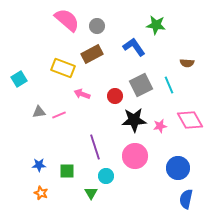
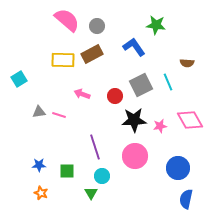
yellow rectangle: moved 8 px up; rotated 20 degrees counterclockwise
cyan line: moved 1 px left, 3 px up
pink line: rotated 40 degrees clockwise
cyan circle: moved 4 px left
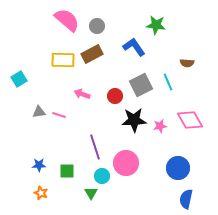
pink circle: moved 9 px left, 7 px down
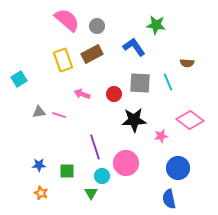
yellow rectangle: rotated 70 degrees clockwise
gray square: moved 1 px left, 2 px up; rotated 30 degrees clockwise
red circle: moved 1 px left, 2 px up
pink diamond: rotated 24 degrees counterclockwise
pink star: moved 1 px right, 10 px down
blue semicircle: moved 17 px left; rotated 24 degrees counterclockwise
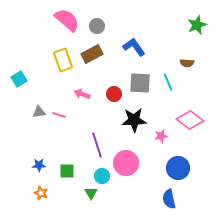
green star: moved 41 px right; rotated 30 degrees counterclockwise
purple line: moved 2 px right, 2 px up
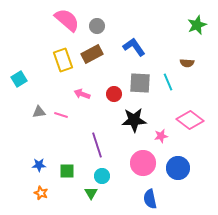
pink line: moved 2 px right
pink circle: moved 17 px right
blue semicircle: moved 19 px left
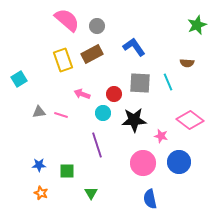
pink star: rotated 24 degrees clockwise
blue circle: moved 1 px right, 6 px up
cyan circle: moved 1 px right, 63 px up
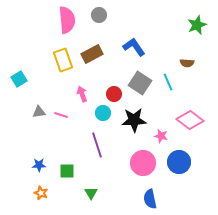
pink semicircle: rotated 44 degrees clockwise
gray circle: moved 2 px right, 11 px up
gray square: rotated 30 degrees clockwise
pink arrow: rotated 49 degrees clockwise
